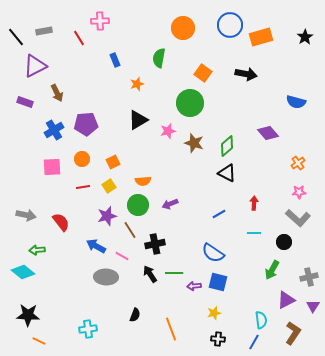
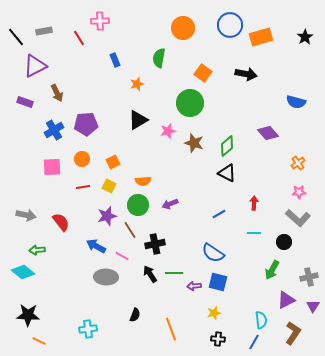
yellow square at (109, 186): rotated 32 degrees counterclockwise
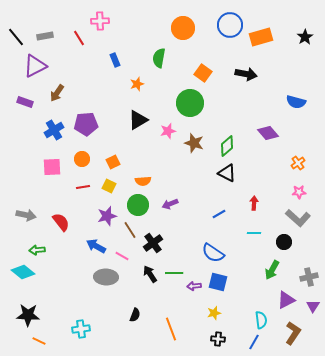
gray rectangle at (44, 31): moved 1 px right, 5 px down
brown arrow at (57, 93): rotated 60 degrees clockwise
black cross at (155, 244): moved 2 px left, 1 px up; rotated 24 degrees counterclockwise
cyan cross at (88, 329): moved 7 px left
